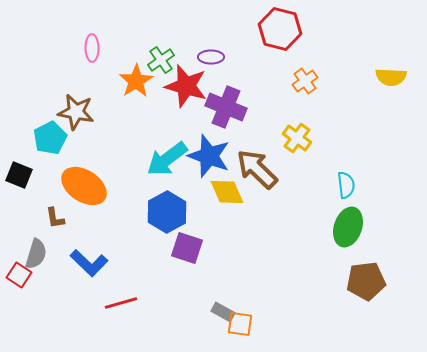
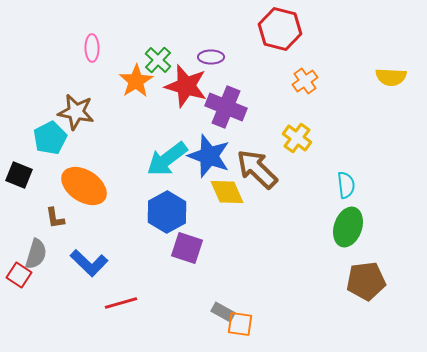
green cross: moved 3 px left; rotated 12 degrees counterclockwise
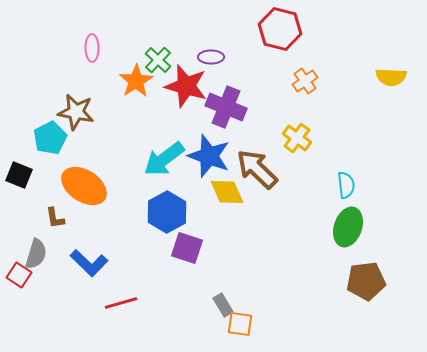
cyan arrow: moved 3 px left
gray rectangle: moved 7 px up; rotated 30 degrees clockwise
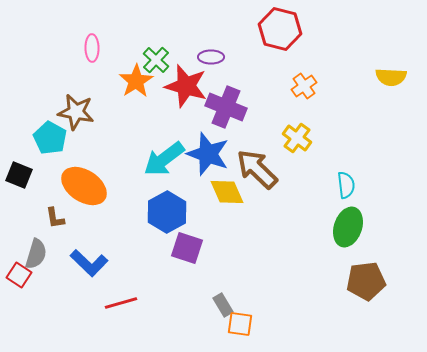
green cross: moved 2 px left
orange cross: moved 1 px left, 5 px down
cyan pentagon: rotated 16 degrees counterclockwise
blue star: moved 1 px left, 2 px up
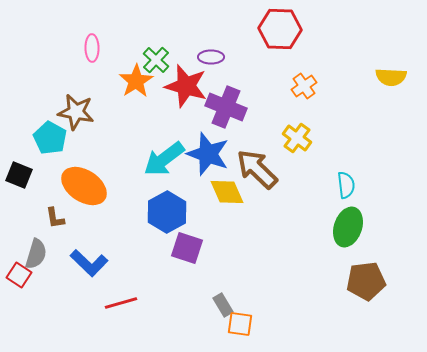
red hexagon: rotated 12 degrees counterclockwise
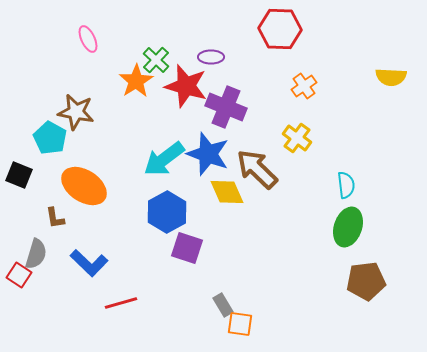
pink ellipse: moved 4 px left, 9 px up; rotated 24 degrees counterclockwise
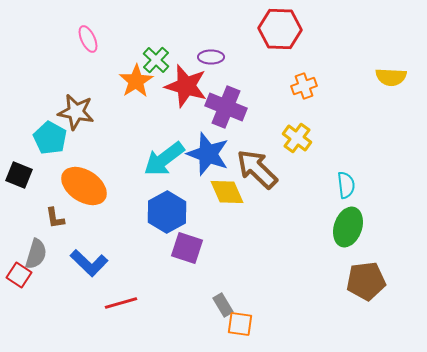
orange cross: rotated 15 degrees clockwise
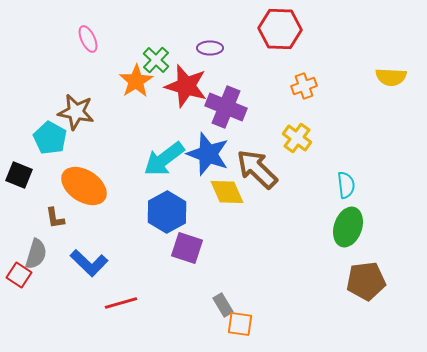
purple ellipse: moved 1 px left, 9 px up
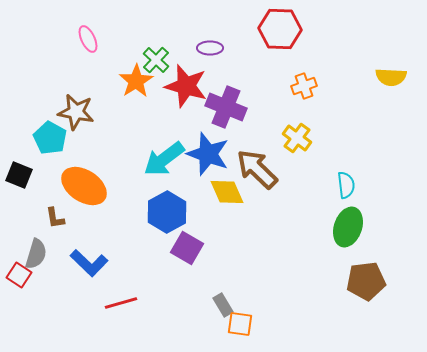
purple square: rotated 12 degrees clockwise
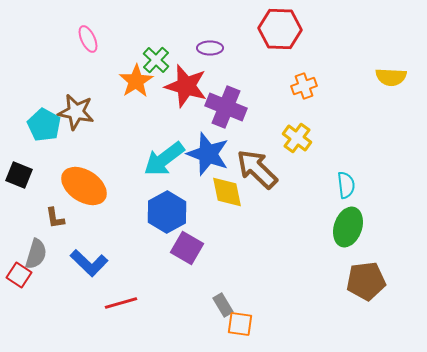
cyan pentagon: moved 6 px left, 13 px up
yellow diamond: rotated 12 degrees clockwise
